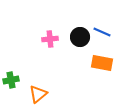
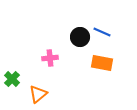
pink cross: moved 19 px down
green cross: moved 1 px right, 1 px up; rotated 35 degrees counterclockwise
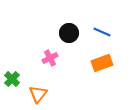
black circle: moved 11 px left, 4 px up
pink cross: rotated 21 degrees counterclockwise
orange rectangle: rotated 30 degrees counterclockwise
orange triangle: rotated 12 degrees counterclockwise
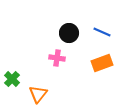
pink cross: moved 7 px right; rotated 35 degrees clockwise
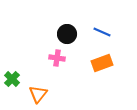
black circle: moved 2 px left, 1 px down
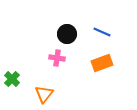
orange triangle: moved 6 px right
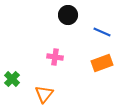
black circle: moved 1 px right, 19 px up
pink cross: moved 2 px left, 1 px up
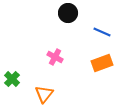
black circle: moved 2 px up
pink cross: rotated 21 degrees clockwise
